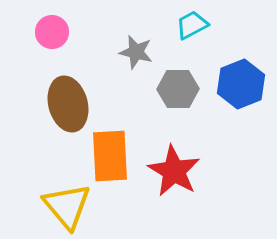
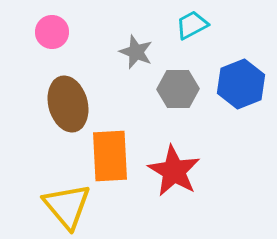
gray star: rotated 8 degrees clockwise
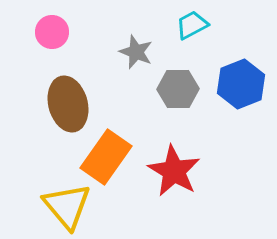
orange rectangle: moved 4 px left, 1 px down; rotated 38 degrees clockwise
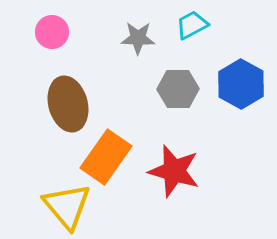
gray star: moved 2 px right, 14 px up; rotated 20 degrees counterclockwise
blue hexagon: rotated 9 degrees counterclockwise
red star: rotated 14 degrees counterclockwise
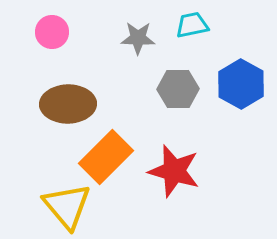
cyan trapezoid: rotated 16 degrees clockwise
brown ellipse: rotated 76 degrees counterclockwise
orange rectangle: rotated 10 degrees clockwise
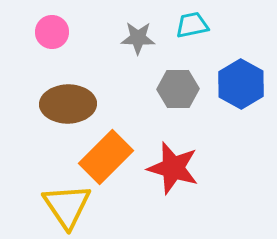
red star: moved 1 px left, 3 px up
yellow triangle: rotated 6 degrees clockwise
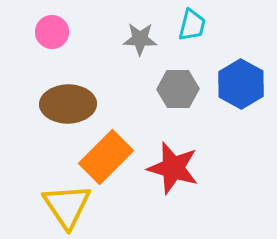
cyan trapezoid: rotated 116 degrees clockwise
gray star: moved 2 px right, 1 px down
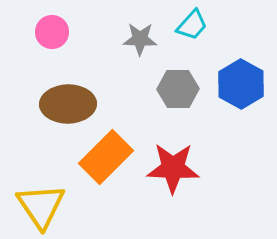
cyan trapezoid: rotated 28 degrees clockwise
red star: rotated 14 degrees counterclockwise
yellow triangle: moved 26 px left
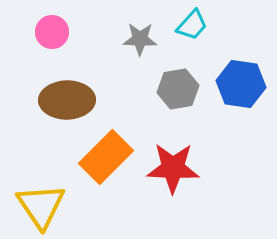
blue hexagon: rotated 21 degrees counterclockwise
gray hexagon: rotated 9 degrees counterclockwise
brown ellipse: moved 1 px left, 4 px up
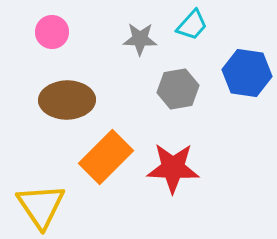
blue hexagon: moved 6 px right, 11 px up
